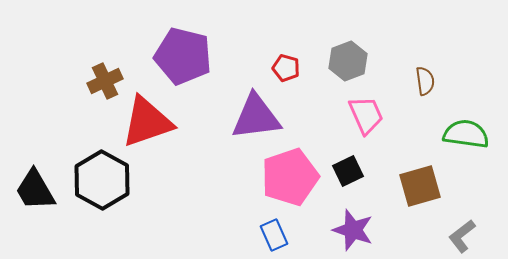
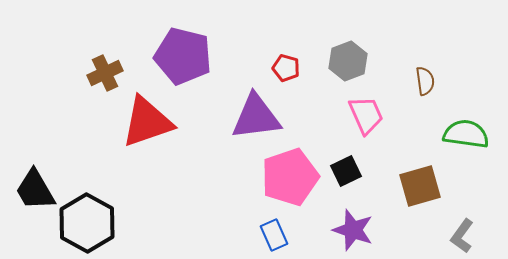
brown cross: moved 8 px up
black square: moved 2 px left
black hexagon: moved 15 px left, 43 px down
gray L-shape: rotated 16 degrees counterclockwise
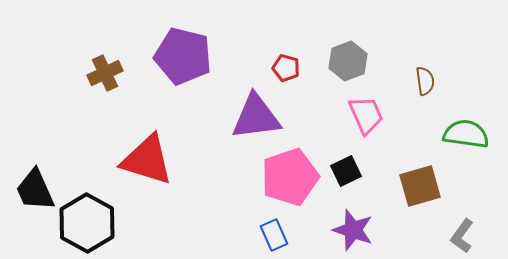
red triangle: moved 38 px down; rotated 36 degrees clockwise
black trapezoid: rotated 6 degrees clockwise
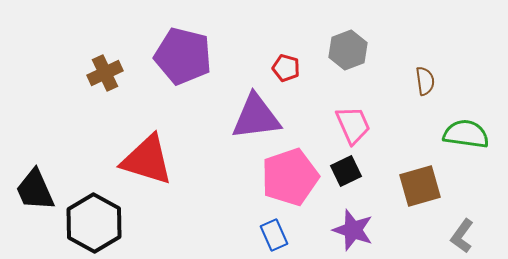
gray hexagon: moved 11 px up
pink trapezoid: moved 13 px left, 10 px down
black hexagon: moved 7 px right
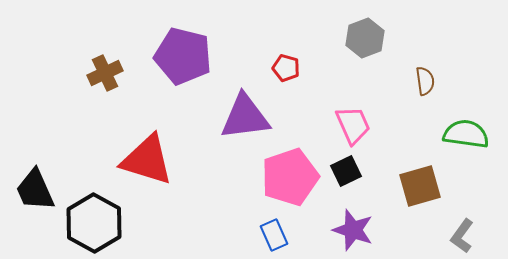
gray hexagon: moved 17 px right, 12 px up
purple triangle: moved 11 px left
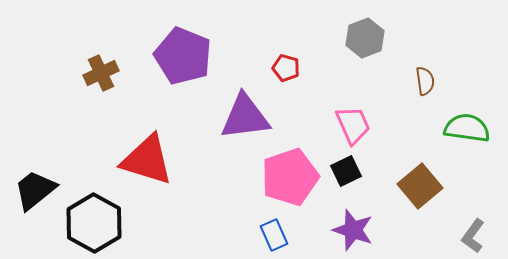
purple pentagon: rotated 8 degrees clockwise
brown cross: moved 4 px left
green semicircle: moved 1 px right, 6 px up
brown square: rotated 24 degrees counterclockwise
black trapezoid: rotated 75 degrees clockwise
gray L-shape: moved 11 px right
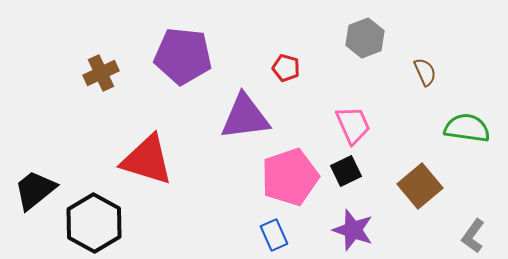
purple pentagon: rotated 16 degrees counterclockwise
brown semicircle: moved 9 px up; rotated 16 degrees counterclockwise
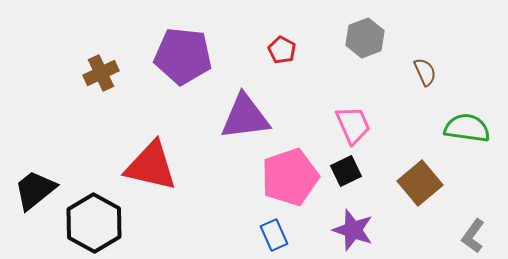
red pentagon: moved 4 px left, 18 px up; rotated 12 degrees clockwise
red triangle: moved 4 px right, 6 px down; rotated 4 degrees counterclockwise
brown square: moved 3 px up
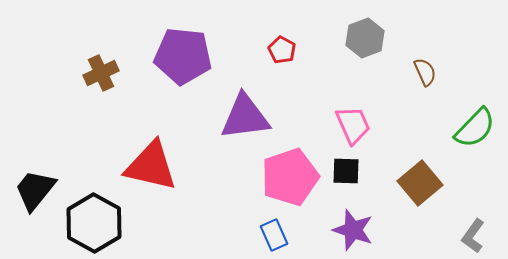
green semicircle: moved 8 px right; rotated 126 degrees clockwise
black square: rotated 28 degrees clockwise
black trapezoid: rotated 12 degrees counterclockwise
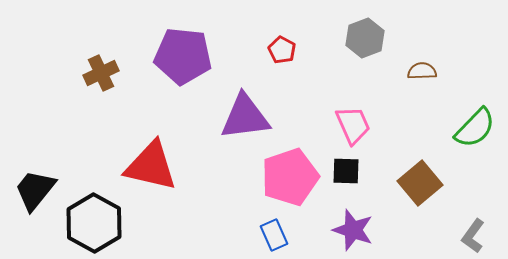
brown semicircle: moved 3 px left, 1 px up; rotated 68 degrees counterclockwise
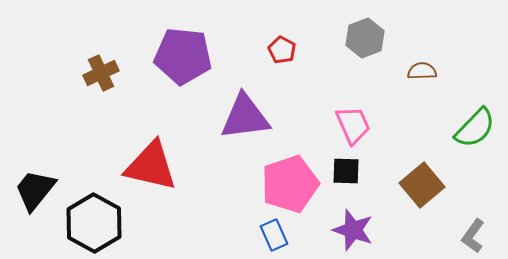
pink pentagon: moved 7 px down
brown square: moved 2 px right, 2 px down
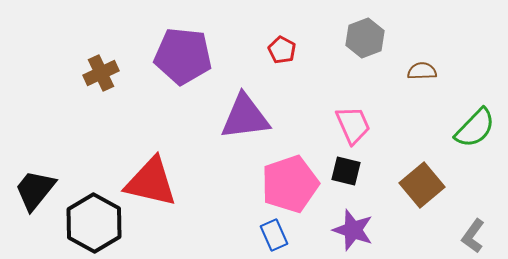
red triangle: moved 16 px down
black square: rotated 12 degrees clockwise
